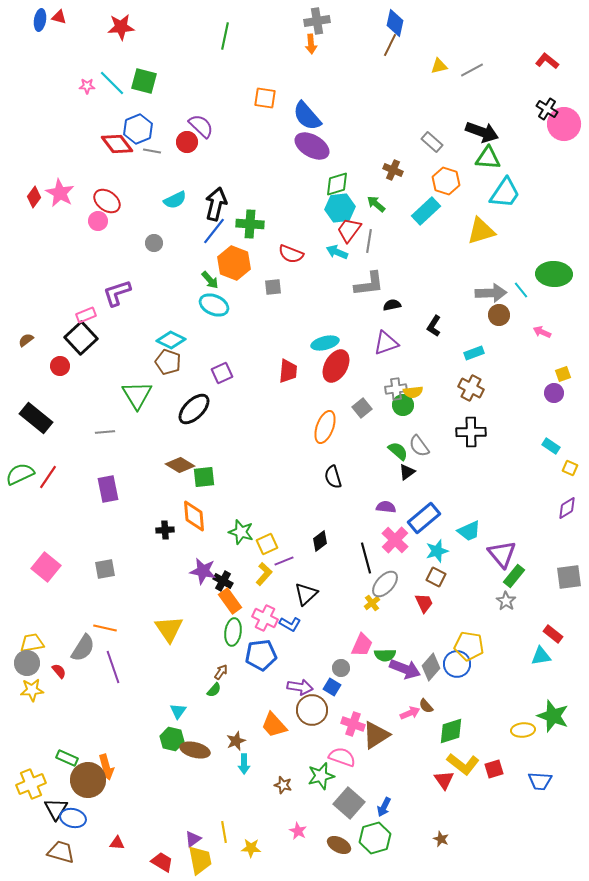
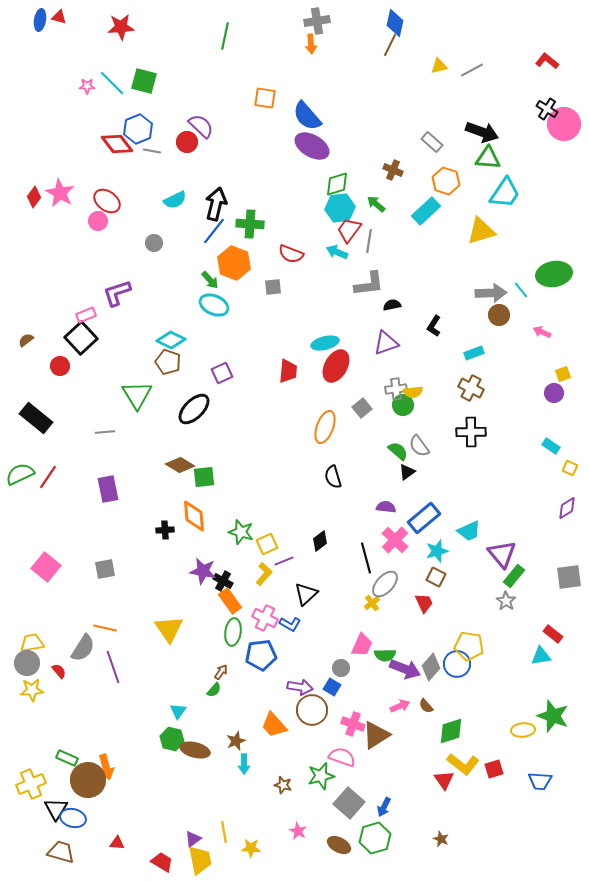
green ellipse at (554, 274): rotated 12 degrees counterclockwise
pink arrow at (410, 713): moved 10 px left, 7 px up
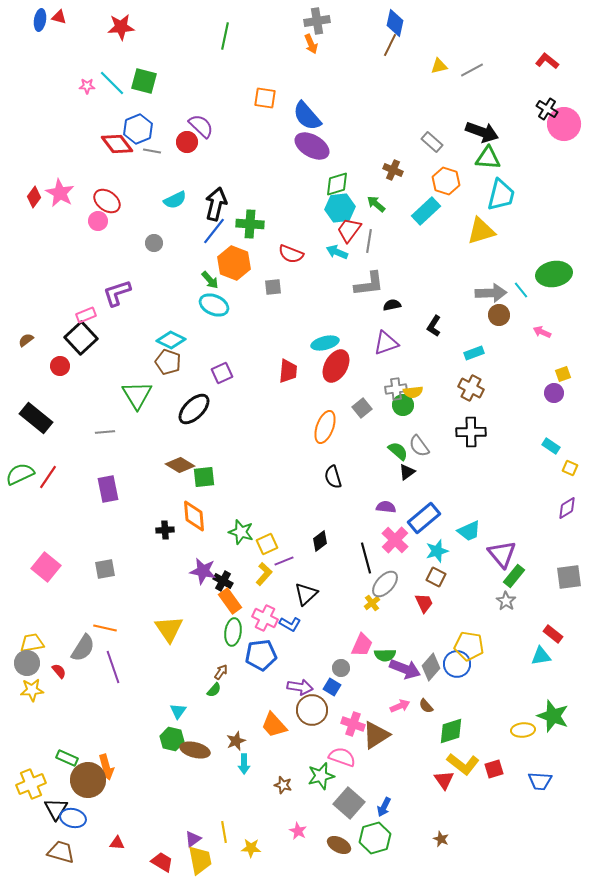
orange arrow at (311, 44): rotated 18 degrees counterclockwise
cyan trapezoid at (505, 193): moved 4 px left, 2 px down; rotated 20 degrees counterclockwise
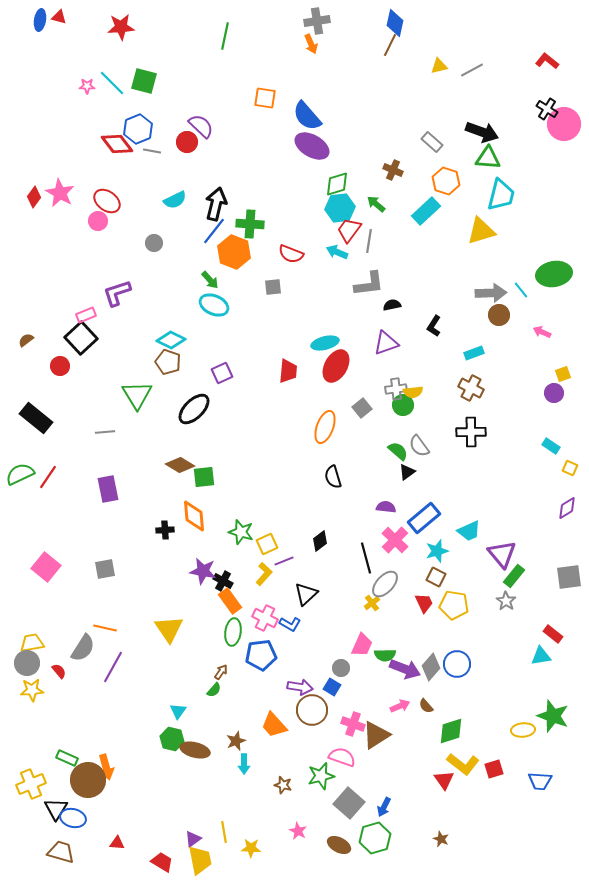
orange hexagon at (234, 263): moved 11 px up
yellow pentagon at (469, 646): moved 15 px left, 41 px up
purple line at (113, 667): rotated 48 degrees clockwise
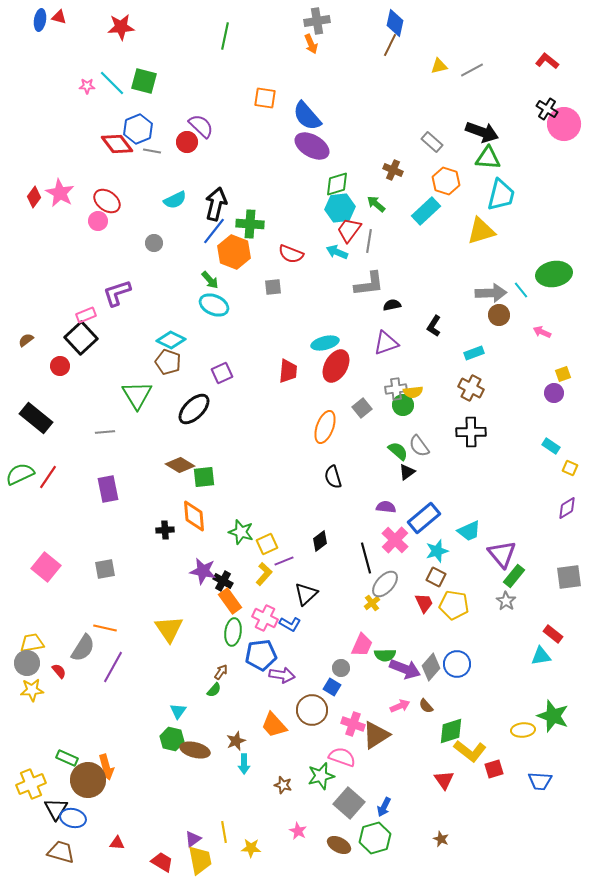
purple arrow at (300, 687): moved 18 px left, 12 px up
yellow L-shape at (463, 764): moved 7 px right, 13 px up
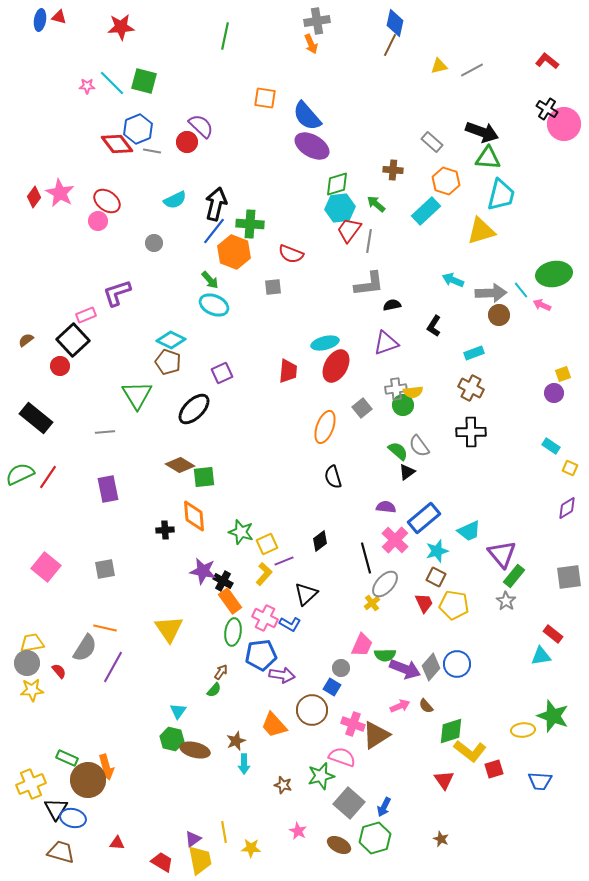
brown cross at (393, 170): rotated 18 degrees counterclockwise
cyan arrow at (337, 252): moved 116 px right, 28 px down
pink arrow at (542, 332): moved 27 px up
black square at (81, 338): moved 8 px left, 2 px down
gray semicircle at (83, 648): moved 2 px right
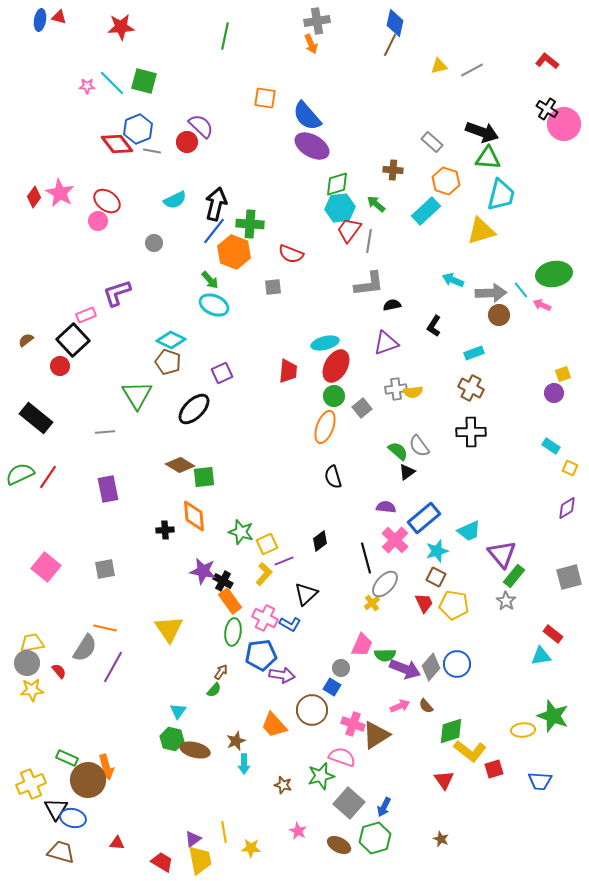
green circle at (403, 405): moved 69 px left, 9 px up
gray square at (569, 577): rotated 8 degrees counterclockwise
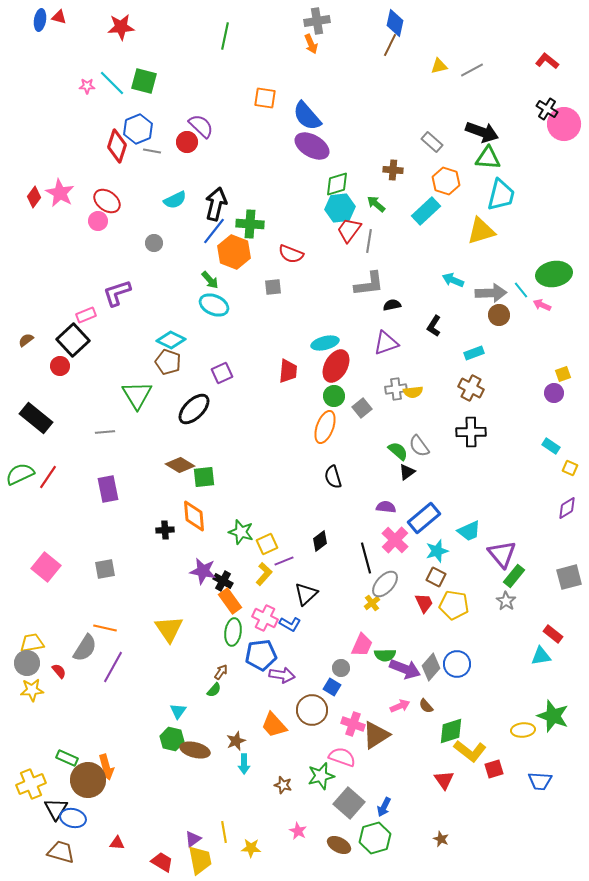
red diamond at (117, 144): moved 2 px down; rotated 56 degrees clockwise
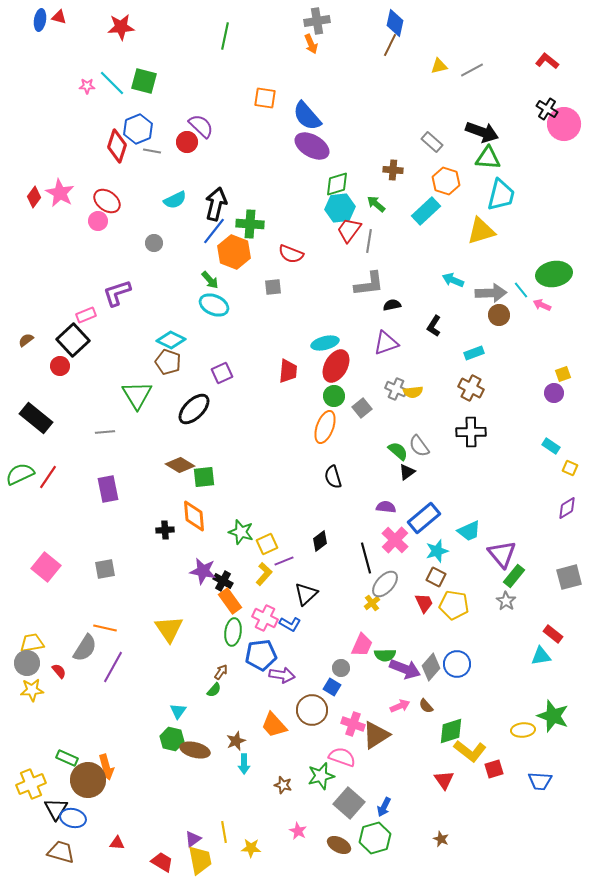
gray cross at (396, 389): rotated 30 degrees clockwise
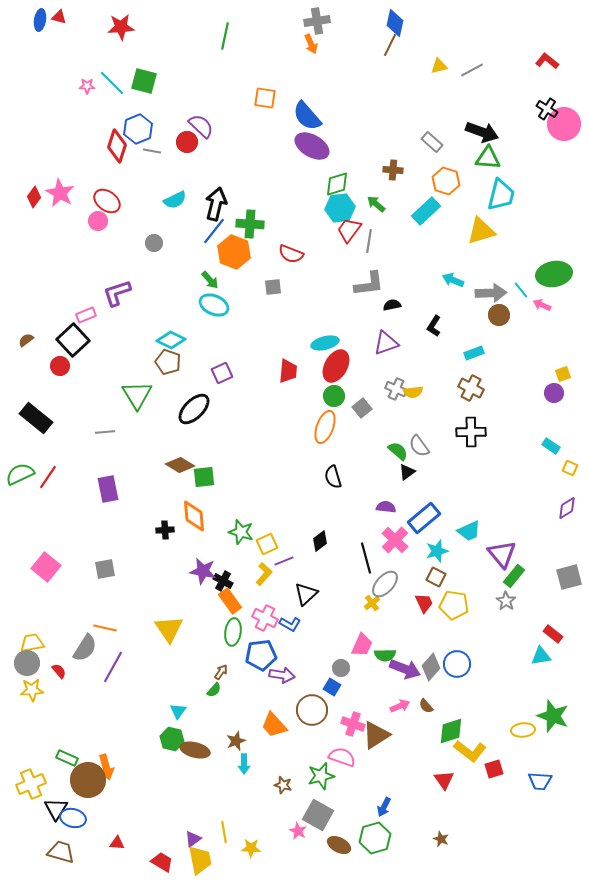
gray square at (349, 803): moved 31 px left, 12 px down; rotated 12 degrees counterclockwise
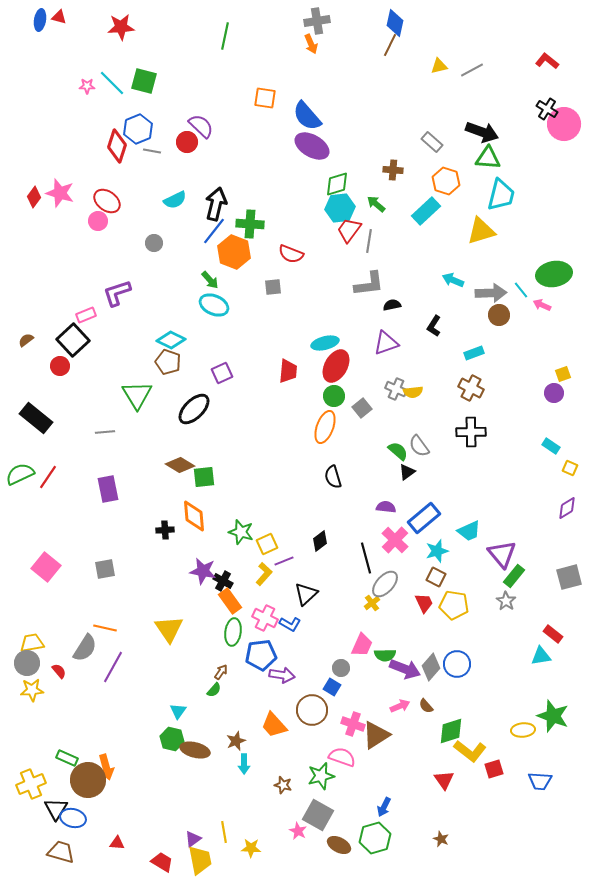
pink star at (60, 193): rotated 12 degrees counterclockwise
